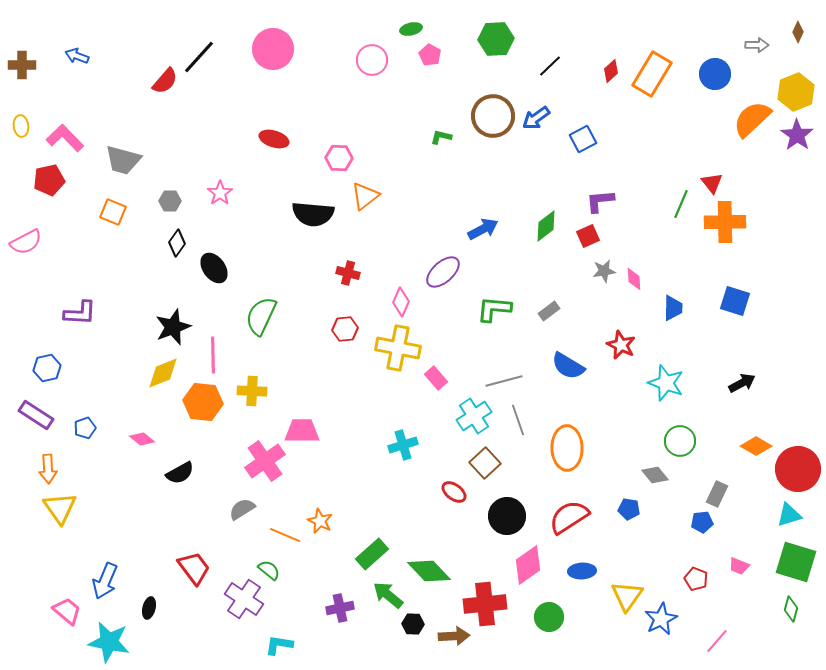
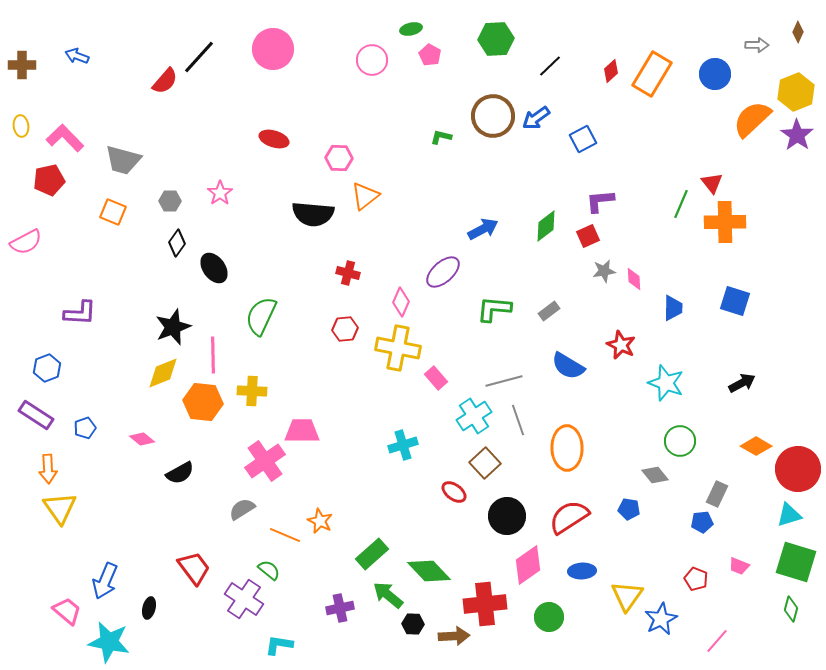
blue hexagon at (47, 368): rotated 8 degrees counterclockwise
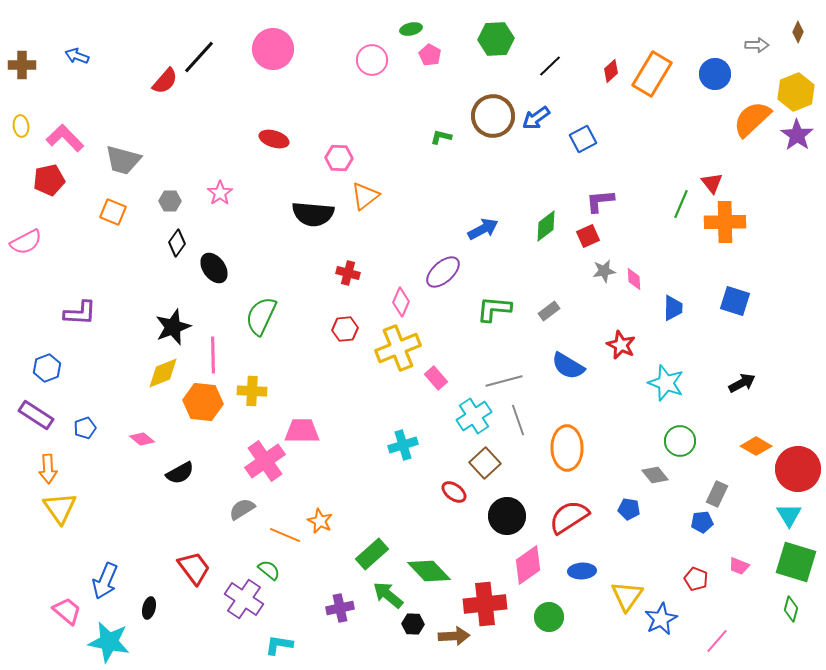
yellow cross at (398, 348): rotated 33 degrees counterclockwise
cyan triangle at (789, 515): rotated 44 degrees counterclockwise
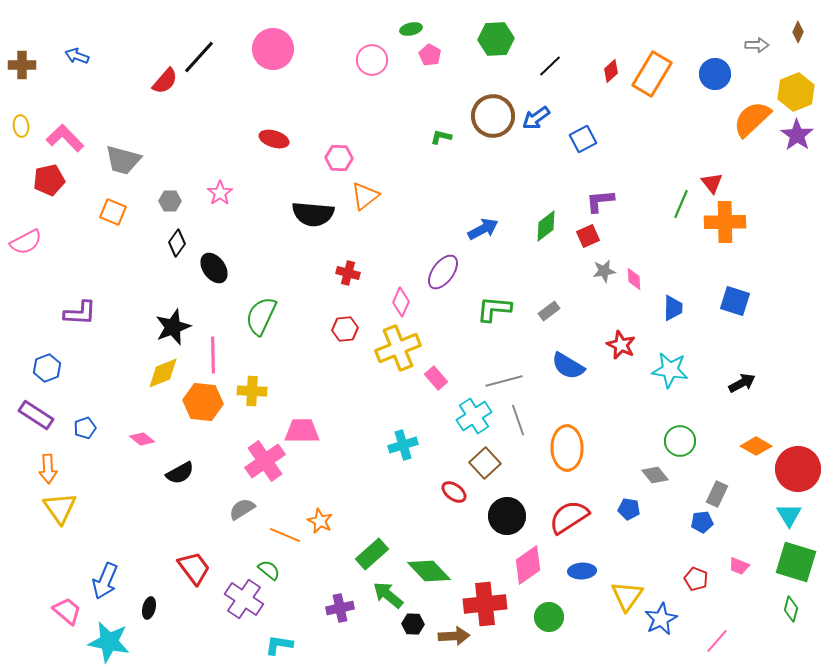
purple ellipse at (443, 272): rotated 12 degrees counterclockwise
cyan star at (666, 383): moved 4 px right, 13 px up; rotated 12 degrees counterclockwise
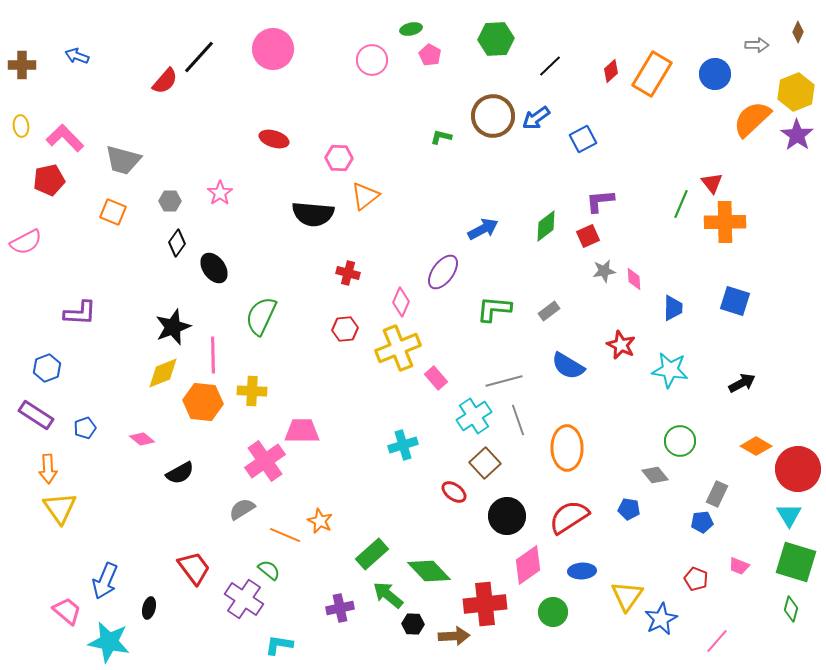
green circle at (549, 617): moved 4 px right, 5 px up
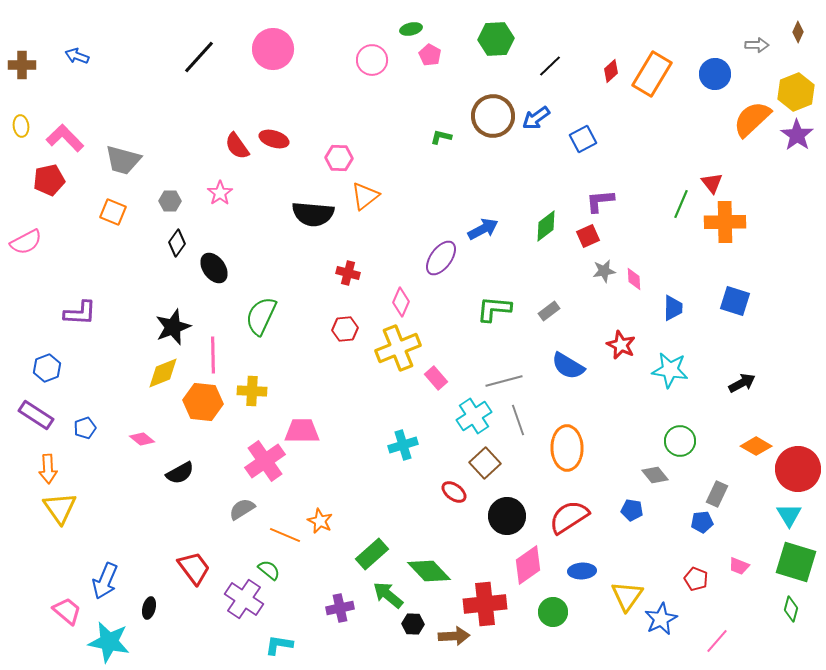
red semicircle at (165, 81): moved 72 px right, 65 px down; rotated 104 degrees clockwise
purple ellipse at (443, 272): moved 2 px left, 14 px up
blue pentagon at (629, 509): moved 3 px right, 1 px down
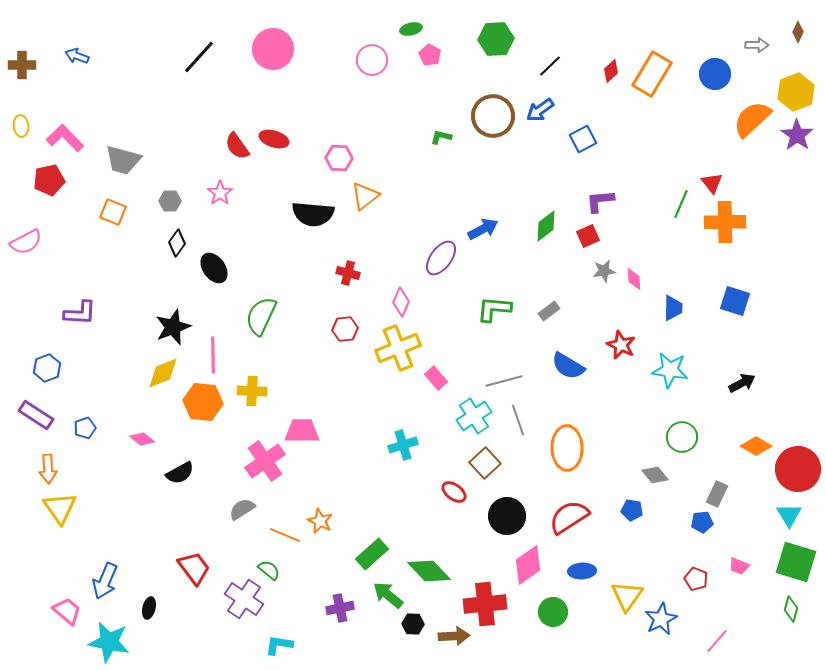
blue arrow at (536, 118): moved 4 px right, 8 px up
green circle at (680, 441): moved 2 px right, 4 px up
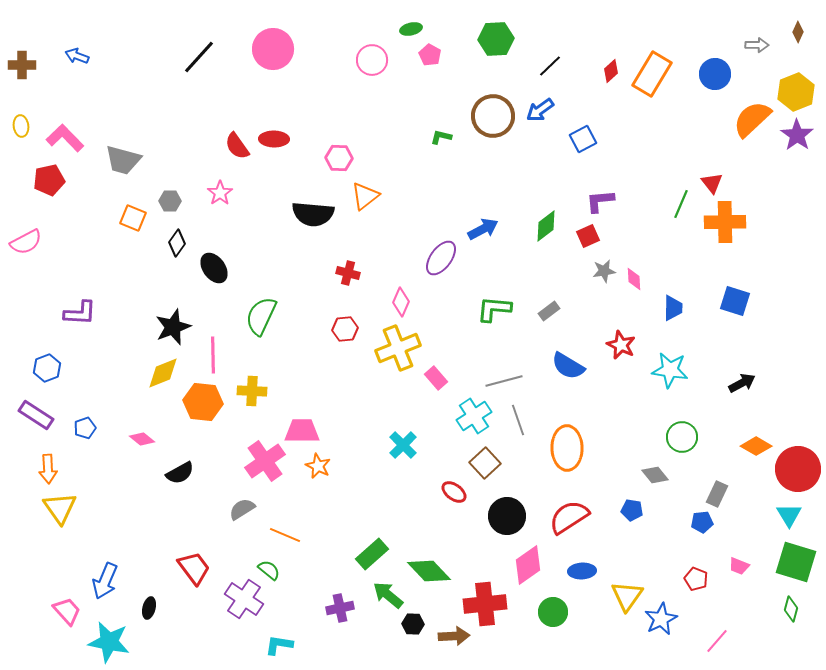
red ellipse at (274, 139): rotated 16 degrees counterclockwise
orange square at (113, 212): moved 20 px right, 6 px down
cyan cross at (403, 445): rotated 28 degrees counterclockwise
orange star at (320, 521): moved 2 px left, 55 px up
pink trapezoid at (67, 611): rotated 8 degrees clockwise
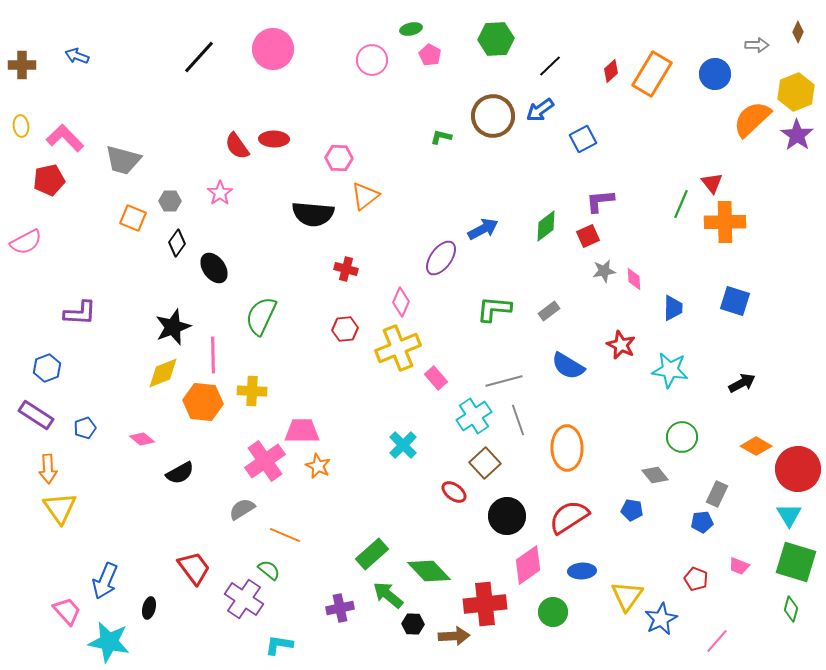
red cross at (348, 273): moved 2 px left, 4 px up
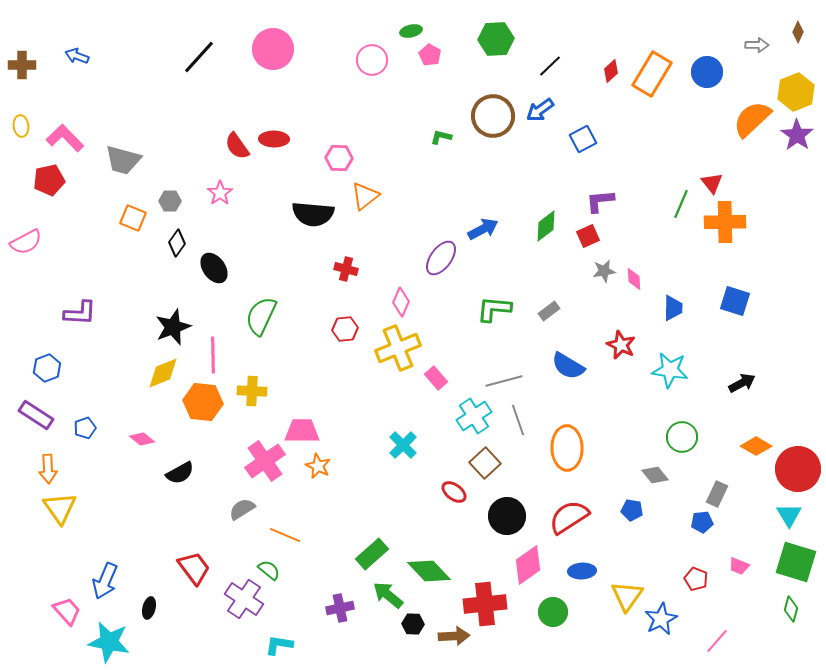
green ellipse at (411, 29): moved 2 px down
blue circle at (715, 74): moved 8 px left, 2 px up
